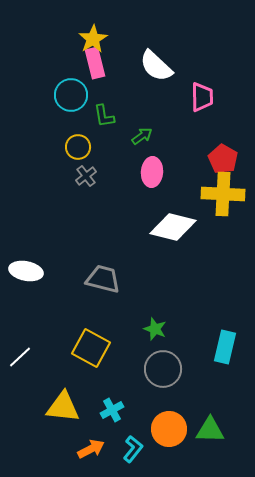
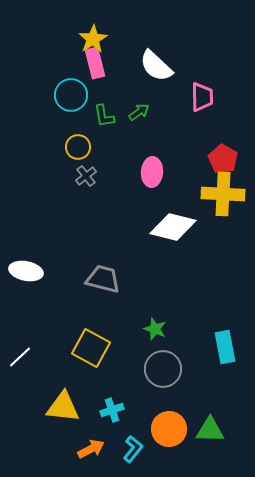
green arrow: moved 3 px left, 24 px up
cyan rectangle: rotated 24 degrees counterclockwise
cyan cross: rotated 10 degrees clockwise
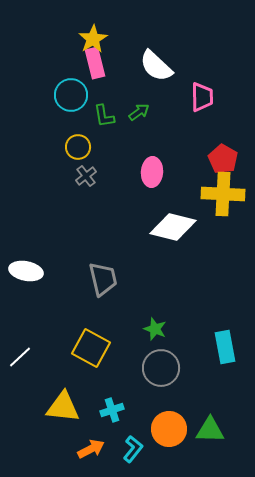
gray trapezoid: rotated 63 degrees clockwise
gray circle: moved 2 px left, 1 px up
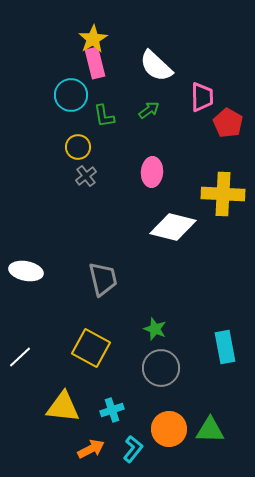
green arrow: moved 10 px right, 2 px up
red pentagon: moved 5 px right, 36 px up
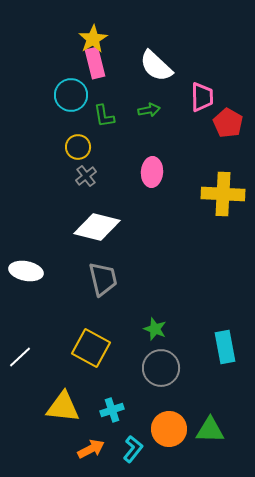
green arrow: rotated 25 degrees clockwise
white diamond: moved 76 px left
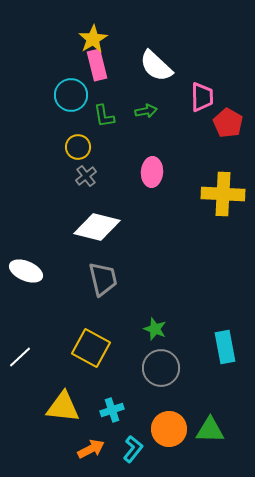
pink rectangle: moved 2 px right, 2 px down
green arrow: moved 3 px left, 1 px down
white ellipse: rotated 12 degrees clockwise
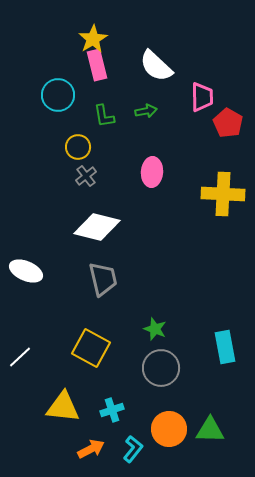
cyan circle: moved 13 px left
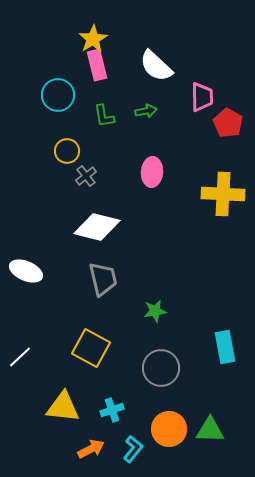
yellow circle: moved 11 px left, 4 px down
green star: moved 18 px up; rotated 30 degrees counterclockwise
